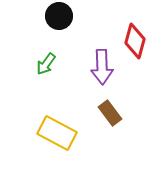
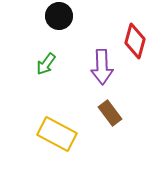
yellow rectangle: moved 1 px down
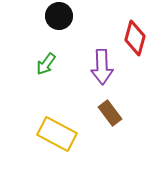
red diamond: moved 3 px up
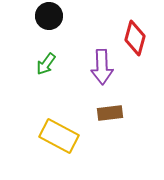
black circle: moved 10 px left
brown rectangle: rotated 60 degrees counterclockwise
yellow rectangle: moved 2 px right, 2 px down
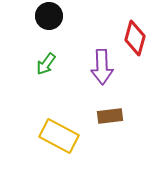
brown rectangle: moved 3 px down
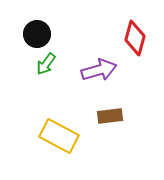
black circle: moved 12 px left, 18 px down
purple arrow: moved 3 px left, 3 px down; rotated 104 degrees counterclockwise
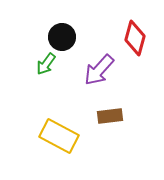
black circle: moved 25 px right, 3 px down
purple arrow: rotated 148 degrees clockwise
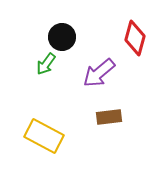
purple arrow: moved 3 px down; rotated 8 degrees clockwise
brown rectangle: moved 1 px left, 1 px down
yellow rectangle: moved 15 px left
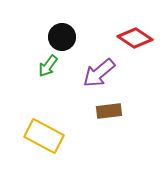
red diamond: rotated 72 degrees counterclockwise
green arrow: moved 2 px right, 2 px down
brown rectangle: moved 6 px up
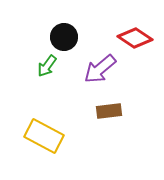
black circle: moved 2 px right
green arrow: moved 1 px left
purple arrow: moved 1 px right, 4 px up
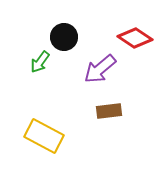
green arrow: moved 7 px left, 4 px up
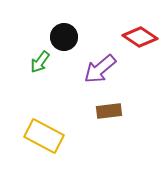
red diamond: moved 5 px right, 1 px up
